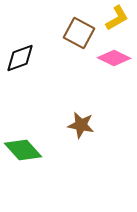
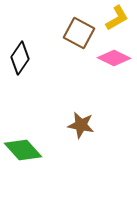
black diamond: rotated 36 degrees counterclockwise
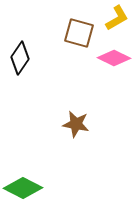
brown square: rotated 12 degrees counterclockwise
brown star: moved 5 px left, 1 px up
green diamond: moved 38 px down; rotated 21 degrees counterclockwise
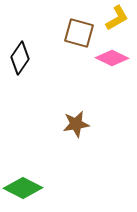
pink diamond: moved 2 px left
brown star: rotated 20 degrees counterclockwise
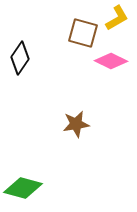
brown square: moved 4 px right
pink diamond: moved 1 px left, 3 px down
green diamond: rotated 12 degrees counterclockwise
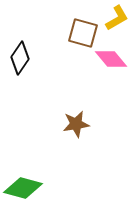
pink diamond: moved 2 px up; rotated 24 degrees clockwise
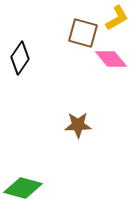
brown star: moved 2 px right, 1 px down; rotated 8 degrees clockwise
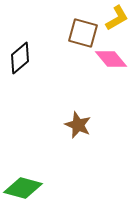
black diamond: rotated 16 degrees clockwise
brown star: rotated 24 degrees clockwise
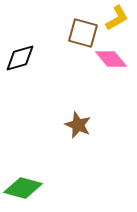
black diamond: rotated 24 degrees clockwise
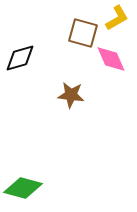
pink diamond: rotated 16 degrees clockwise
brown star: moved 7 px left, 30 px up; rotated 16 degrees counterclockwise
